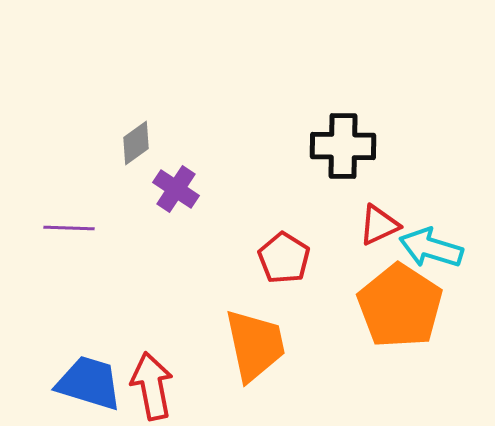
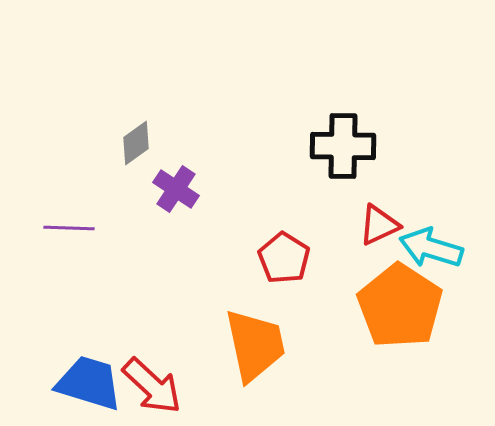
red arrow: rotated 144 degrees clockwise
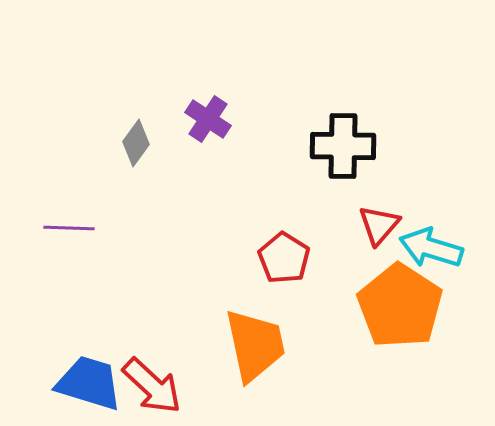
gray diamond: rotated 18 degrees counterclockwise
purple cross: moved 32 px right, 70 px up
red triangle: rotated 24 degrees counterclockwise
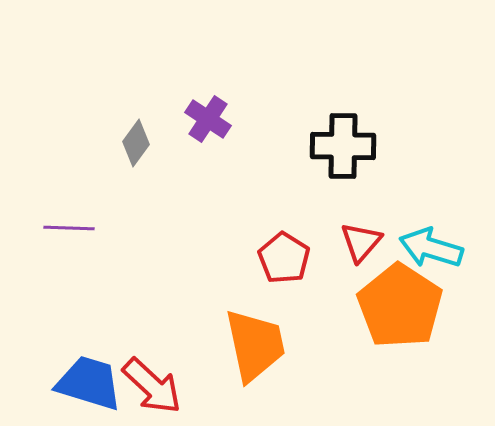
red triangle: moved 18 px left, 17 px down
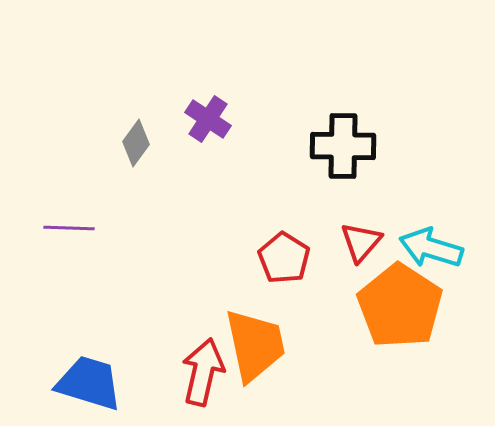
red arrow: moved 51 px right, 14 px up; rotated 120 degrees counterclockwise
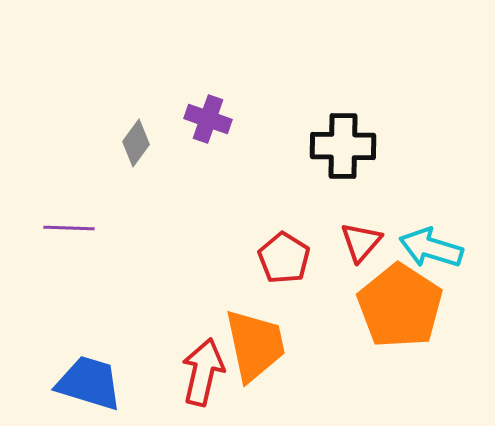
purple cross: rotated 15 degrees counterclockwise
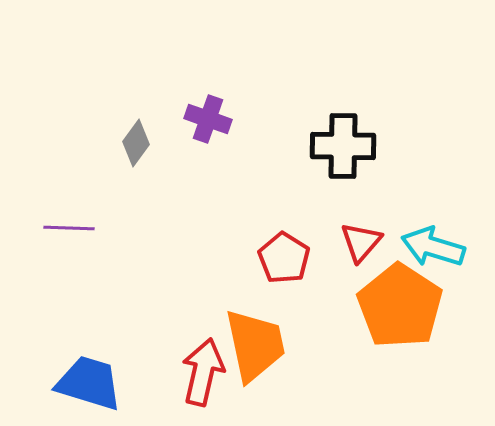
cyan arrow: moved 2 px right, 1 px up
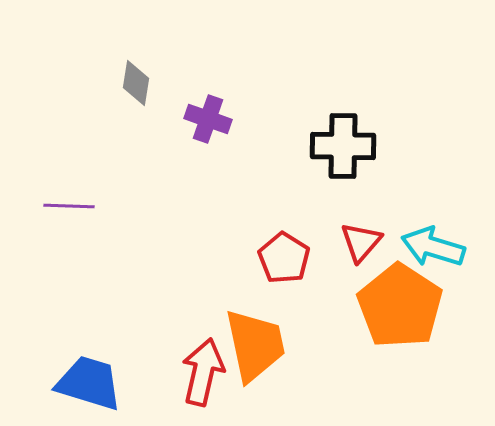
gray diamond: moved 60 px up; rotated 27 degrees counterclockwise
purple line: moved 22 px up
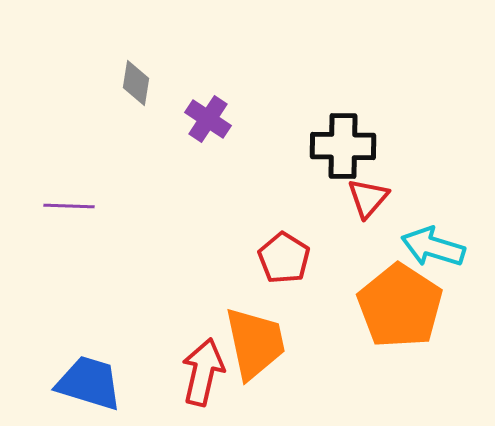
purple cross: rotated 15 degrees clockwise
red triangle: moved 7 px right, 44 px up
orange trapezoid: moved 2 px up
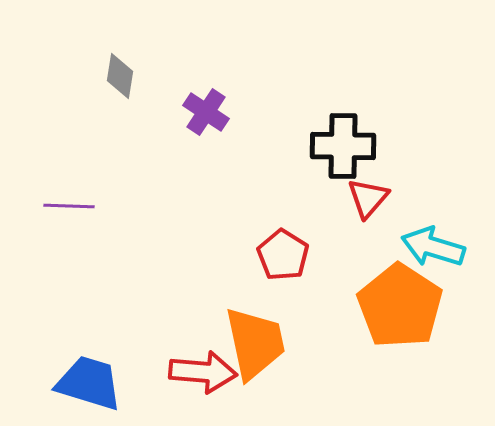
gray diamond: moved 16 px left, 7 px up
purple cross: moved 2 px left, 7 px up
red pentagon: moved 1 px left, 3 px up
red arrow: rotated 82 degrees clockwise
